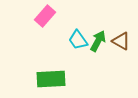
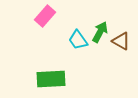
green arrow: moved 2 px right, 9 px up
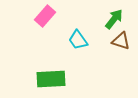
green arrow: moved 14 px right, 13 px up; rotated 10 degrees clockwise
brown triangle: rotated 12 degrees counterclockwise
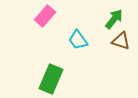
green rectangle: rotated 64 degrees counterclockwise
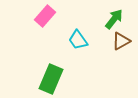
brown triangle: rotated 48 degrees counterclockwise
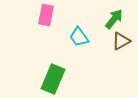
pink rectangle: moved 1 px right, 1 px up; rotated 30 degrees counterclockwise
cyan trapezoid: moved 1 px right, 3 px up
green rectangle: moved 2 px right
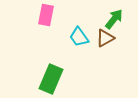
brown triangle: moved 16 px left, 3 px up
green rectangle: moved 2 px left
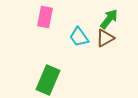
pink rectangle: moved 1 px left, 2 px down
green arrow: moved 5 px left
green rectangle: moved 3 px left, 1 px down
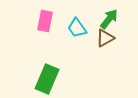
pink rectangle: moved 4 px down
cyan trapezoid: moved 2 px left, 9 px up
green rectangle: moved 1 px left, 1 px up
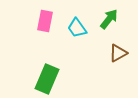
brown triangle: moved 13 px right, 15 px down
